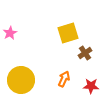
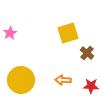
brown cross: moved 2 px right; rotated 16 degrees counterclockwise
orange arrow: moved 1 px left, 1 px down; rotated 112 degrees counterclockwise
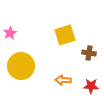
yellow square: moved 3 px left, 2 px down
brown cross: moved 2 px right; rotated 32 degrees counterclockwise
yellow circle: moved 14 px up
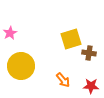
yellow square: moved 6 px right, 4 px down
orange arrow: rotated 133 degrees counterclockwise
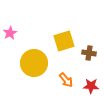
yellow square: moved 7 px left, 2 px down
yellow circle: moved 13 px right, 3 px up
orange arrow: moved 3 px right
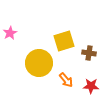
yellow circle: moved 5 px right
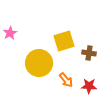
red star: moved 2 px left
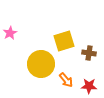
yellow circle: moved 2 px right, 1 px down
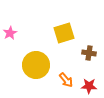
yellow square: moved 8 px up
yellow circle: moved 5 px left, 1 px down
